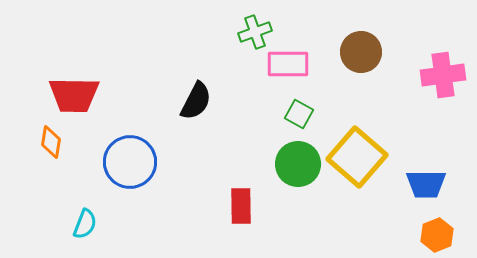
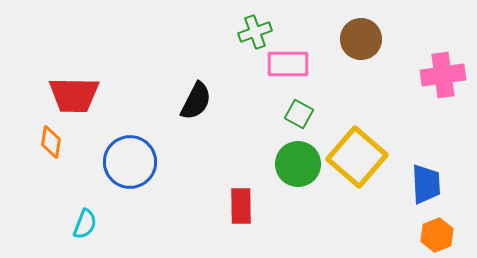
brown circle: moved 13 px up
blue trapezoid: rotated 93 degrees counterclockwise
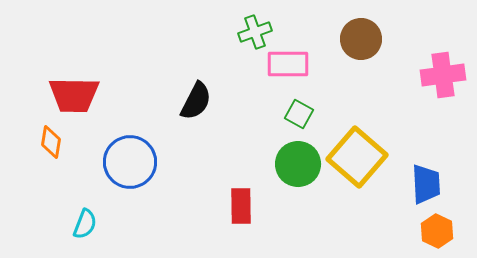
orange hexagon: moved 4 px up; rotated 12 degrees counterclockwise
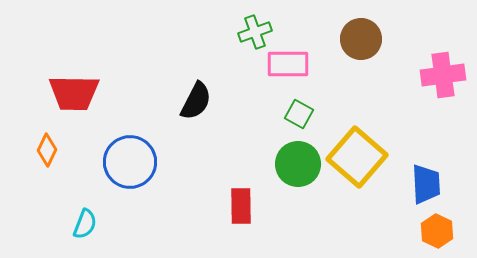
red trapezoid: moved 2 px up
orange diamond: moved 4 px left, 8 px down; rotated 16 degrees clockwise
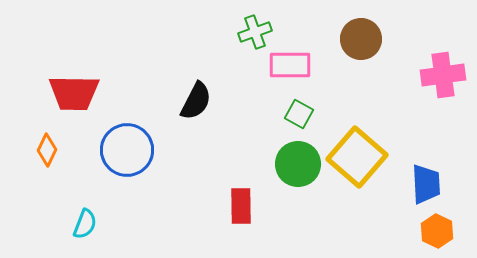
pink rectangle: moved 2 px right, 1 px down
blue circle: moved 3 px left, 12 px up
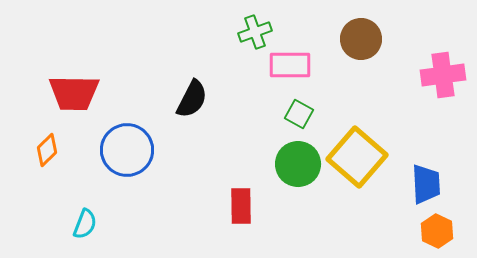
black semicircle: moved 4 px left, 2 px up
orange diamond: rotated 20 degrees clockwise
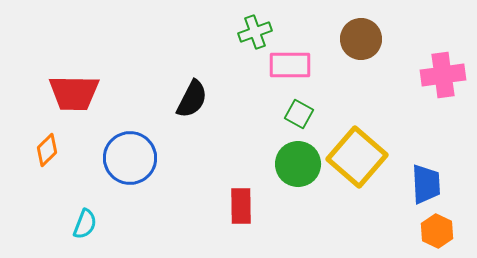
blue circle: moved 3 px right, 8 px down
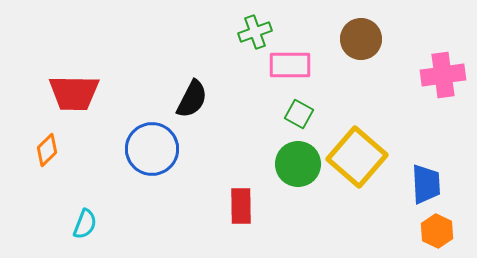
blue circle: moved 22 px right, 9 px up
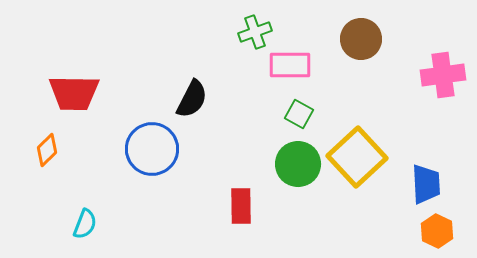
yellow square: rotated 6 degrees clockwise
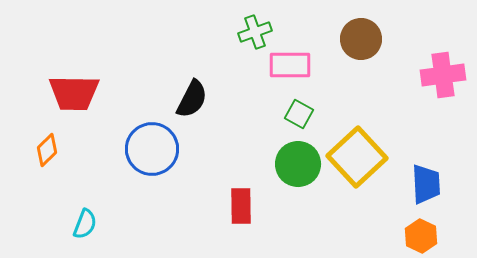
orange hexagon: moved 16 px left, 5 px down
